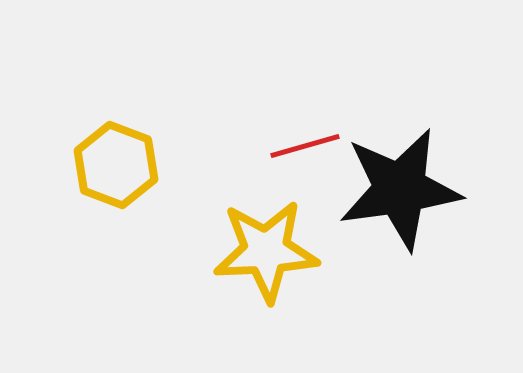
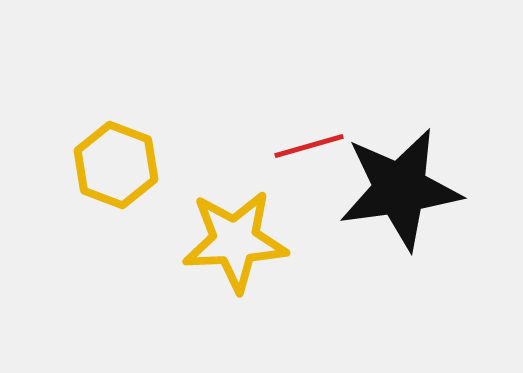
red line: moved 4 px right
yellow star: moved 31 px left, 10 px up
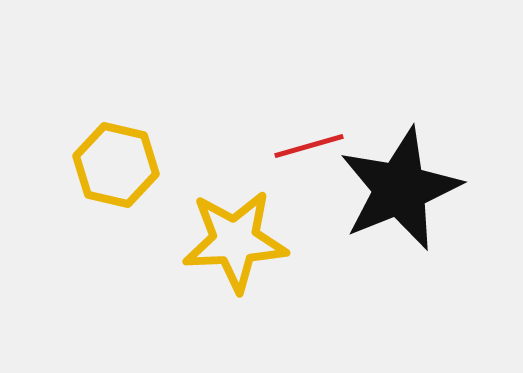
yellow hexagon: rotated 8 degrees counterclockwise
black star: rotated 14 degrees counterclockwise
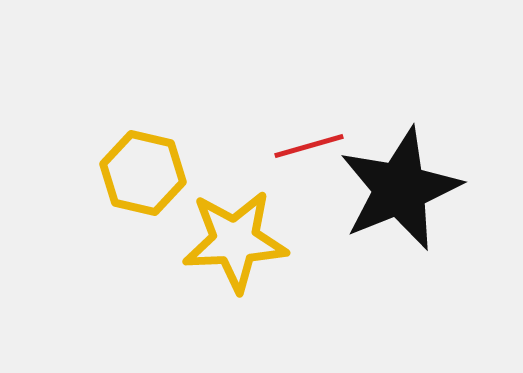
yellow hexagon: moved 27 px right, 8 px down
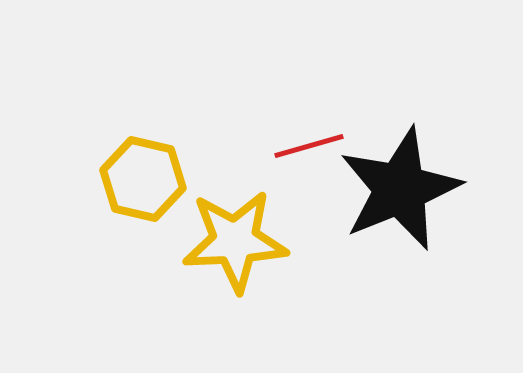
yellow hexagon: moved 6 px down
